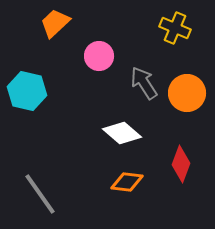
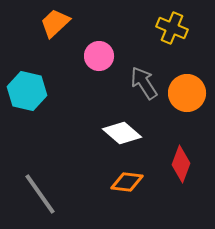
yellow cross: moved 3 px left
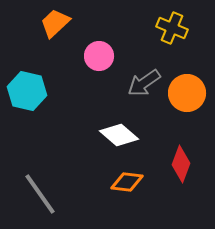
gray arrow: rotated 92 degrees counterclockwise
white diamond: moved 3 px left, 2 px down
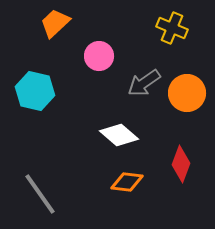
cyan hexagon: moved 8 px right
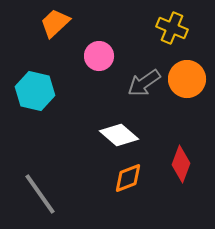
orange circle: moved 14 px up
orange diamond: moved 1 px right, 4 px up; rotated 28 degrees counterclockwise
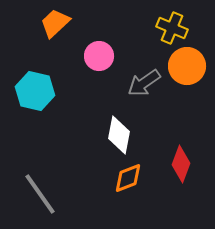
orange circle: moved 13 px up
white diamond: rotated 60 degrees clockwise
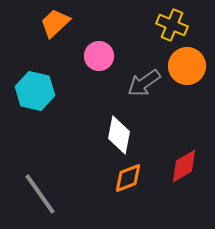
yellow cross: moved 3 px up
red diamond: moved 3 px right, 2 px down; rotated 39 degrees clockwise
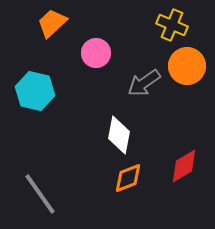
orange trapezoid: moved 3 px left
pink circle: moved 3 px left, 3 px up
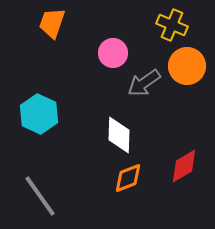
orange trapezoid: rotated 28 degrees counterclockwise
pink circle: moved 17 px right
cyan hexagon: moved 4 px right, 23 px down; rotated 12 degrees clockwise
white diamond: rotated 9 degrees counterclockwise
gray line: moved 2 px down
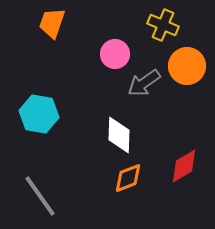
yellow cross: moved 9 px left
pink circle: moved 2 px right, 1 px down
cyan hexagon: rotated 15 degrees counterclockwise
